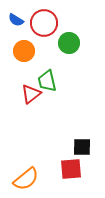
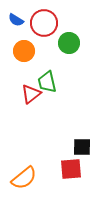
green trapezoid: moved 1 px down
orange semicircle: moved 2 px left, 1 px up
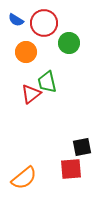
orange circle: moved 2 px right, 1 px down
black square: rotated 12 degrees counterclockwise
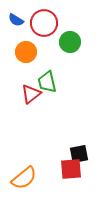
green circle: moved 1 px right, 1 px up
black square: moved 3 px left, 7 px down
